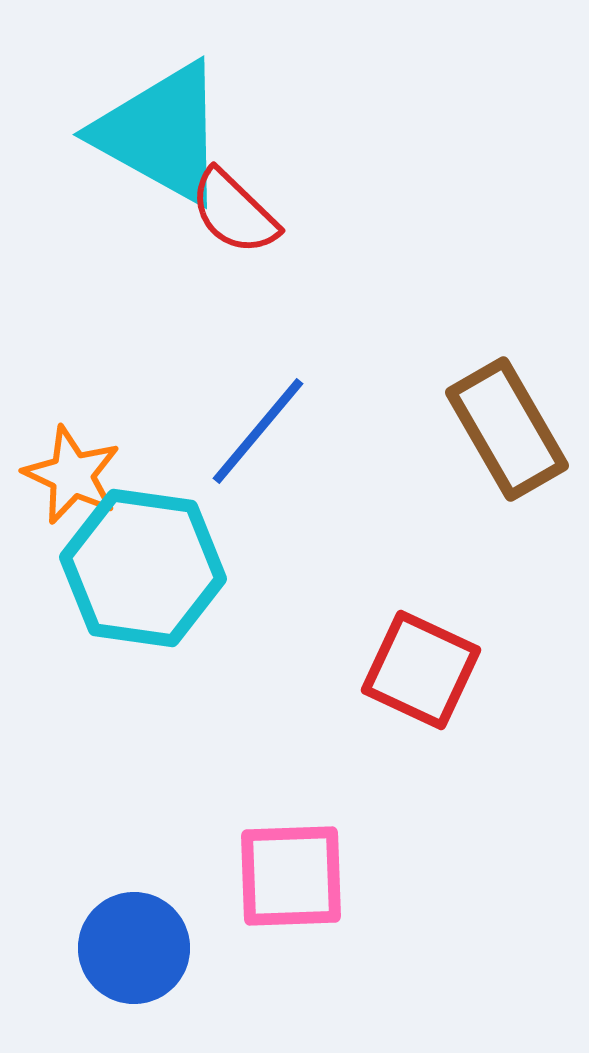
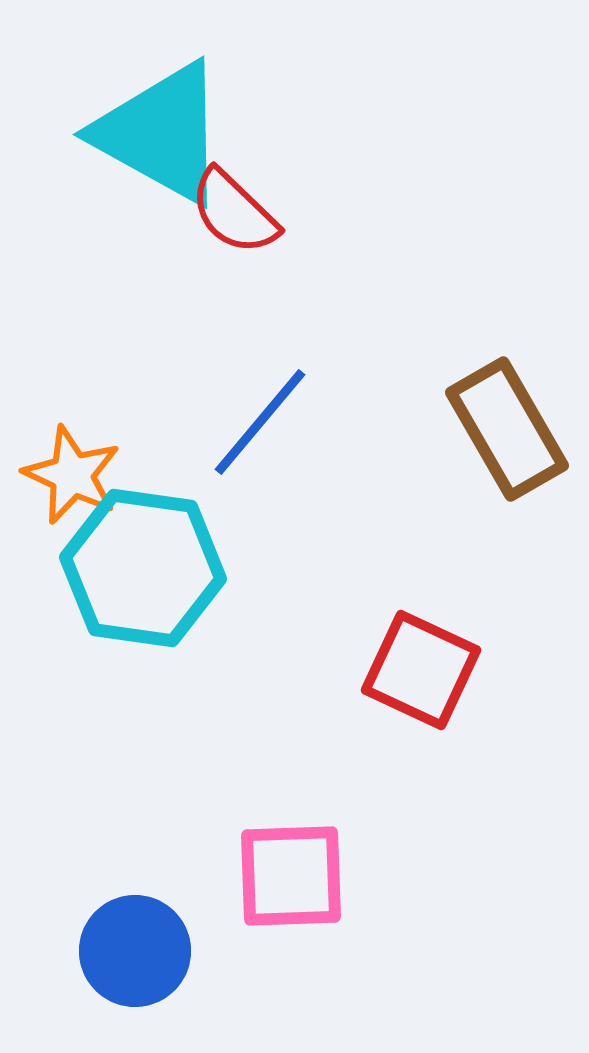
blue line: moved 2 px right, 9 px up
blue circle: moved 1 px right, 3 px down
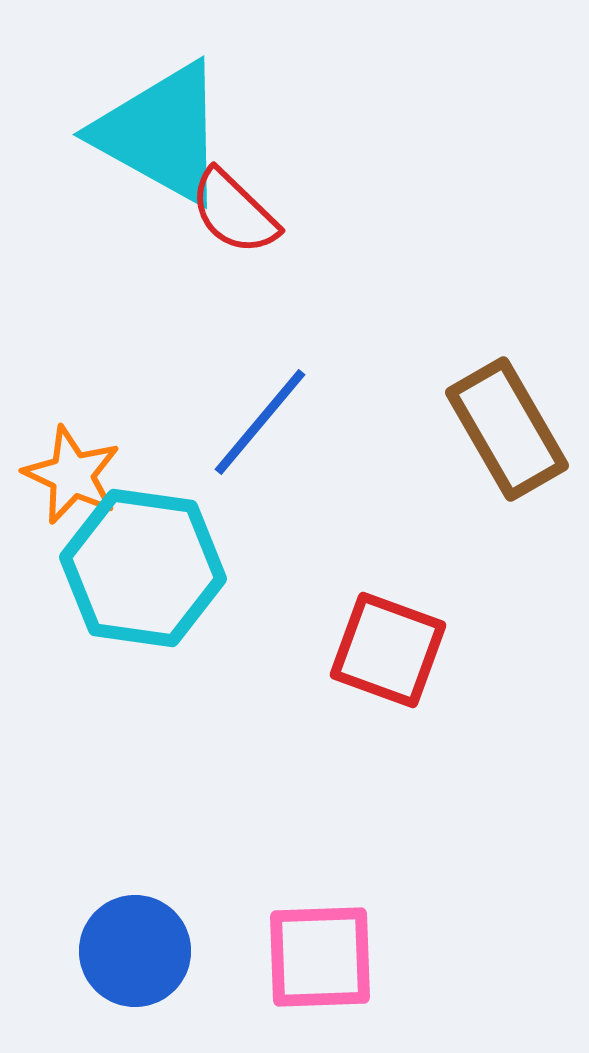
red square: moved 33 px left, 20 px up; rotated 5 degrees counterclockwise
pink square: moved 29 px right, 81 px down
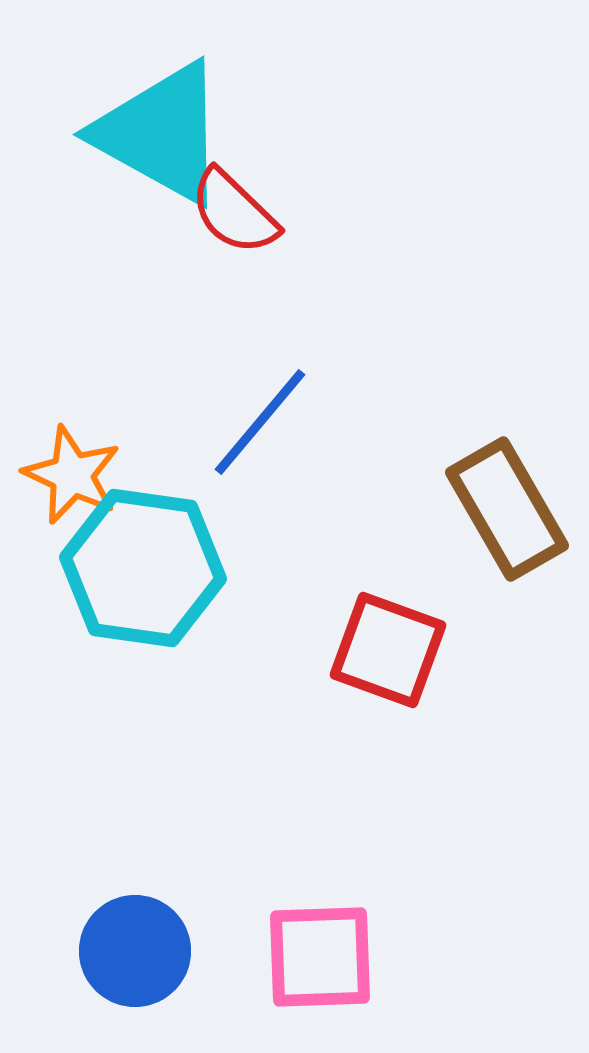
brown rectangle: moved 80 px down
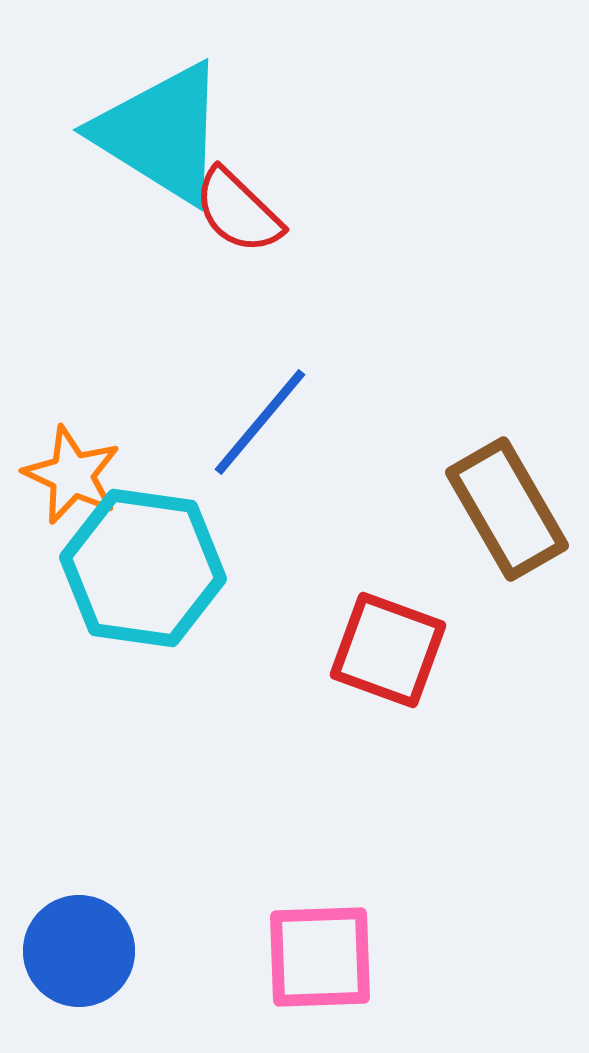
cyan triangle: rotated 3 degrees clockwise
red semicircle: moved 4 px right, 1 px up
blue circle: moved 56 px left
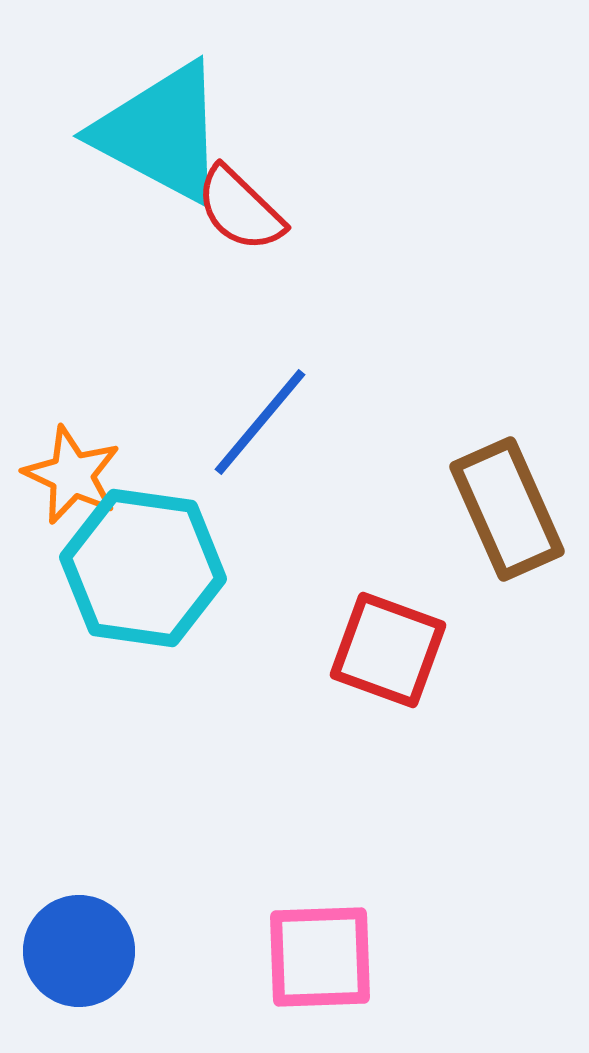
cyan triangle: rotated 4 degrees counterclockwise
red semicircle: moved 2 px right, 2 px up
brown rectangle: rotated 6 degrees clockwise
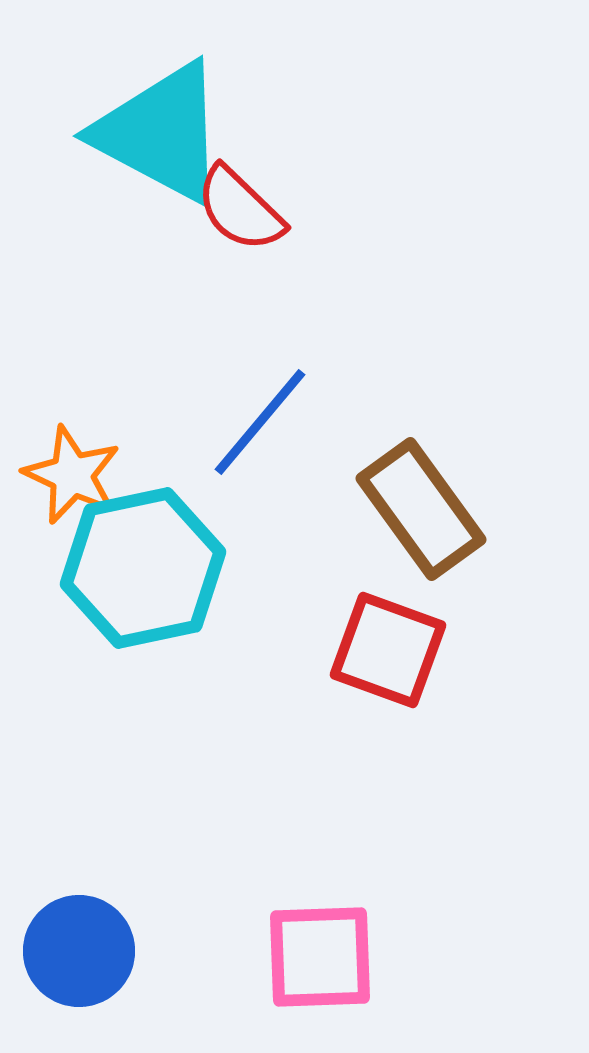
brown rectangle: moved 86 px left; rotated 12 degrees counterclockwise
cyan hexagon: rotated 20 degrees counterclockwise
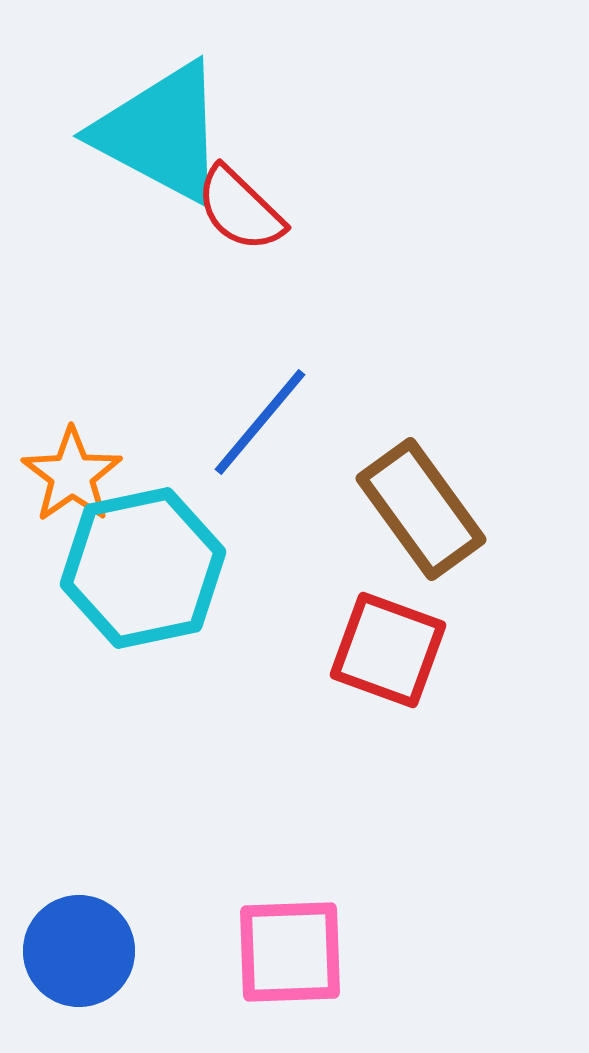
orange star: rotated 12 degrees clockwise
pink square: moved 30 px left, 5 px up
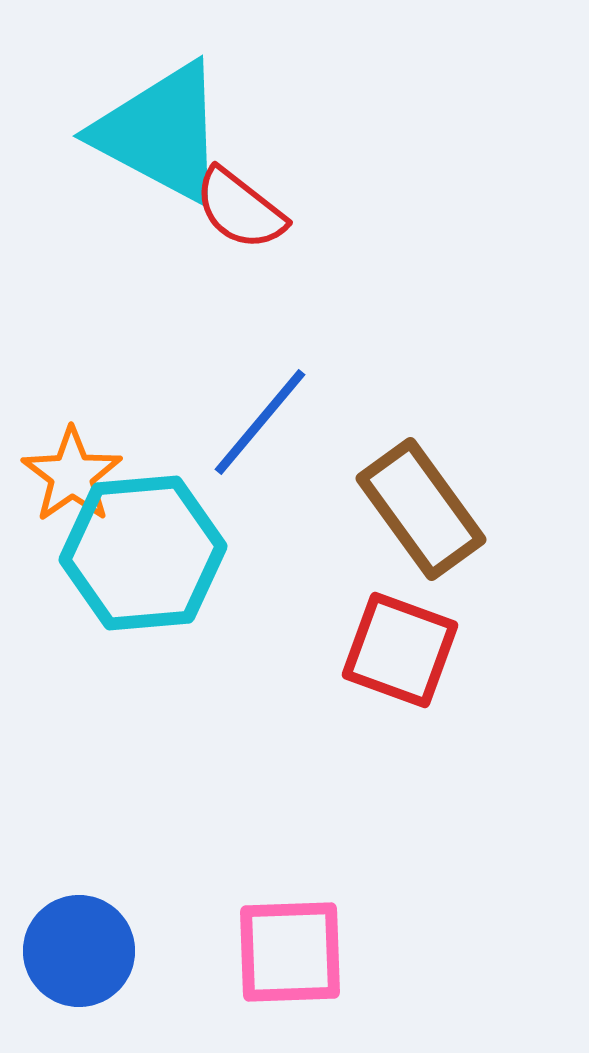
red semicircle: rotated 6 degrees counterclockwise
cyan hexagon: moved 15 px up; rotated 7 degrees clockwise
red square: moved 12 px right
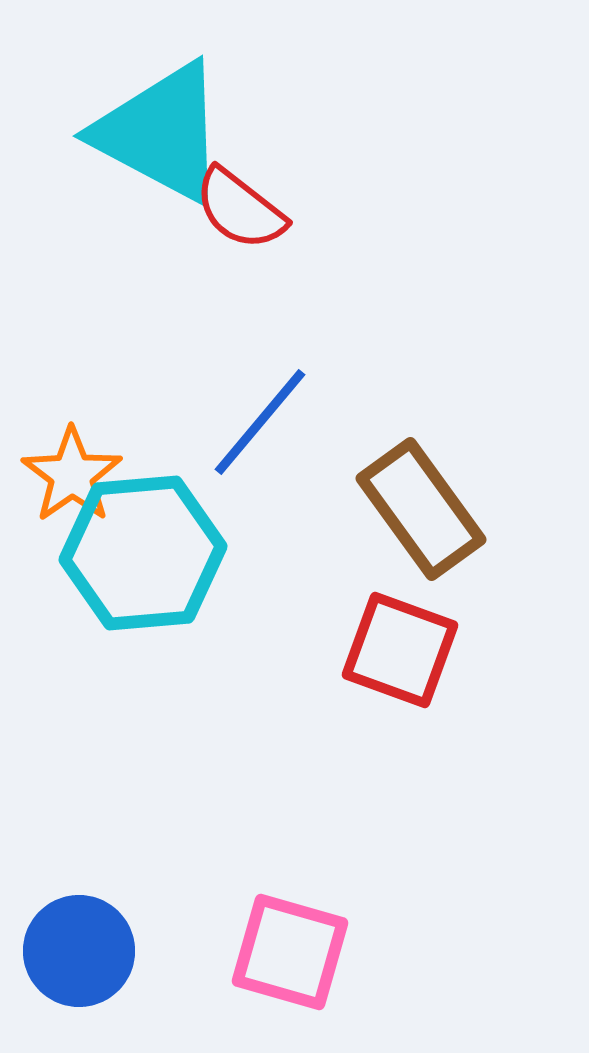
pink square: rotated 18 degrees clockwise
